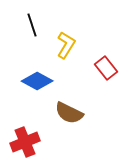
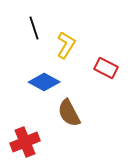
black line: moved 2 px right, 3 px down
red rectangle: rotated 25 degrees counterclockwise
blue diamond: moved 7 px right, 1 px down
brown semicircle: rotated 36 degrees clockwise
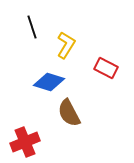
black line: moved 2 px left, 1 px up
blue diamond: moved 5 px right; rotated 12 degrees counterclockwise
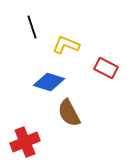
yellow L-shape: rotated 100 degrees counterclockwise
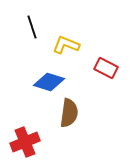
brown semicircle: rotated 144 degrees counterclockwise
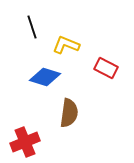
blue diamond: moved 4 px left, 5 px up
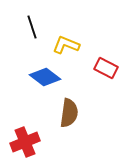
blue diamond: rotated 20 degrees clockwise
